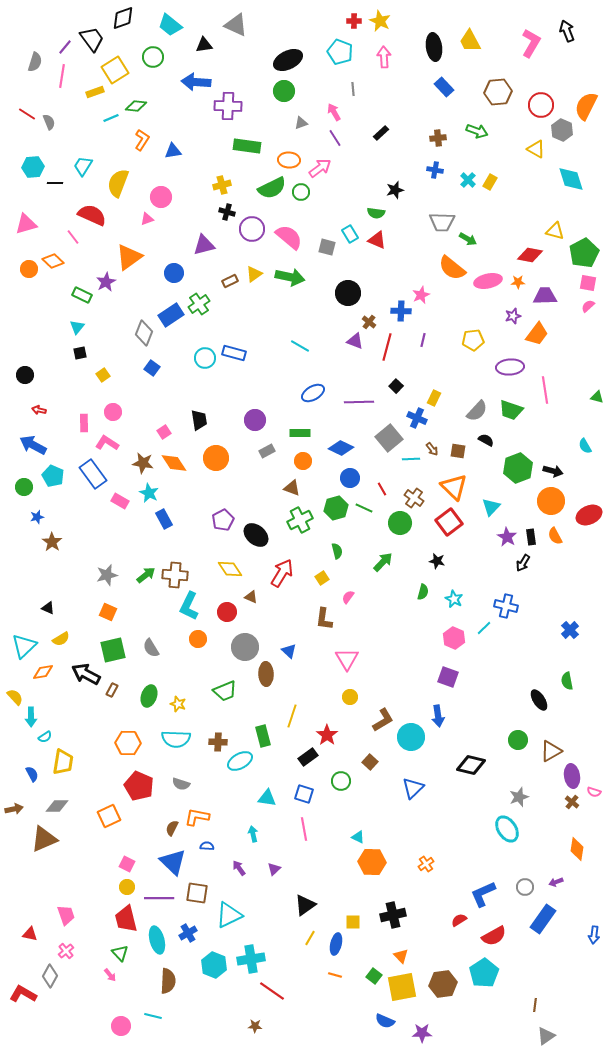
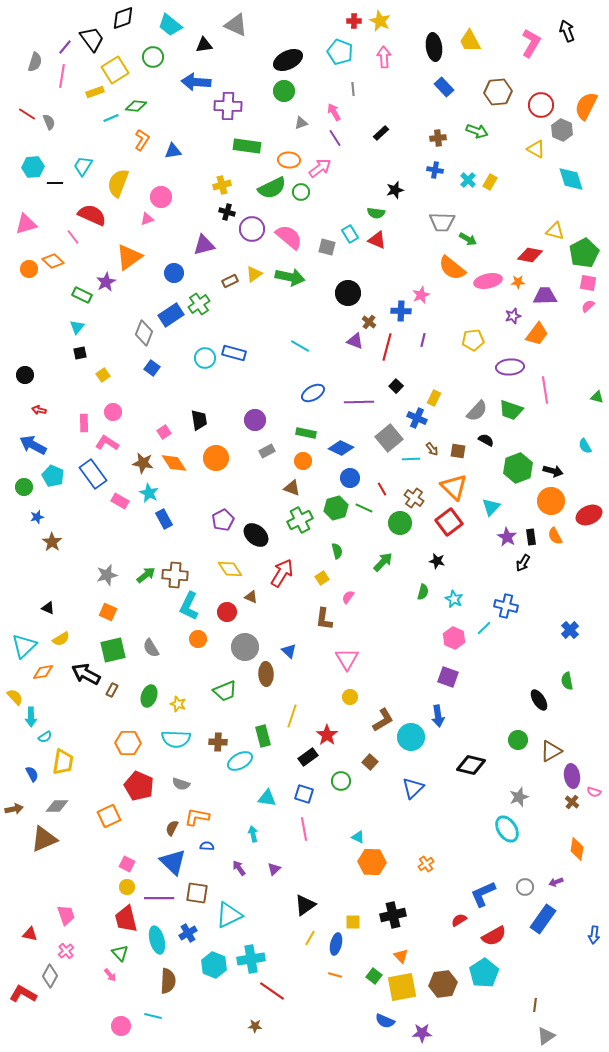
green rectangle at (300, 433): moved 6 px right; rotated 12 degrees clockwise
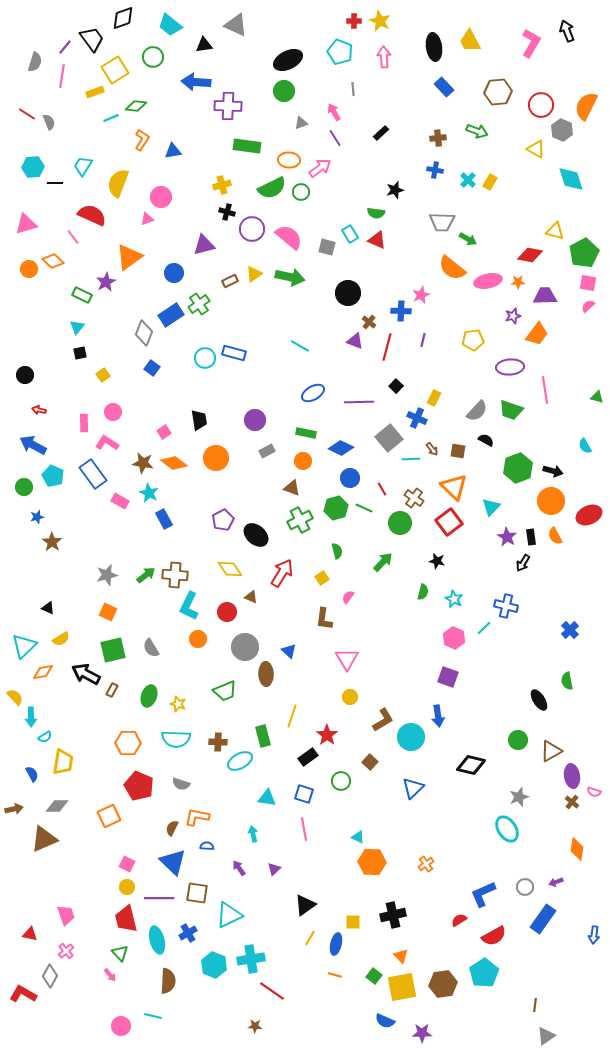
orange diamond at (174, 463): rotated 20 degrees counterclockwise
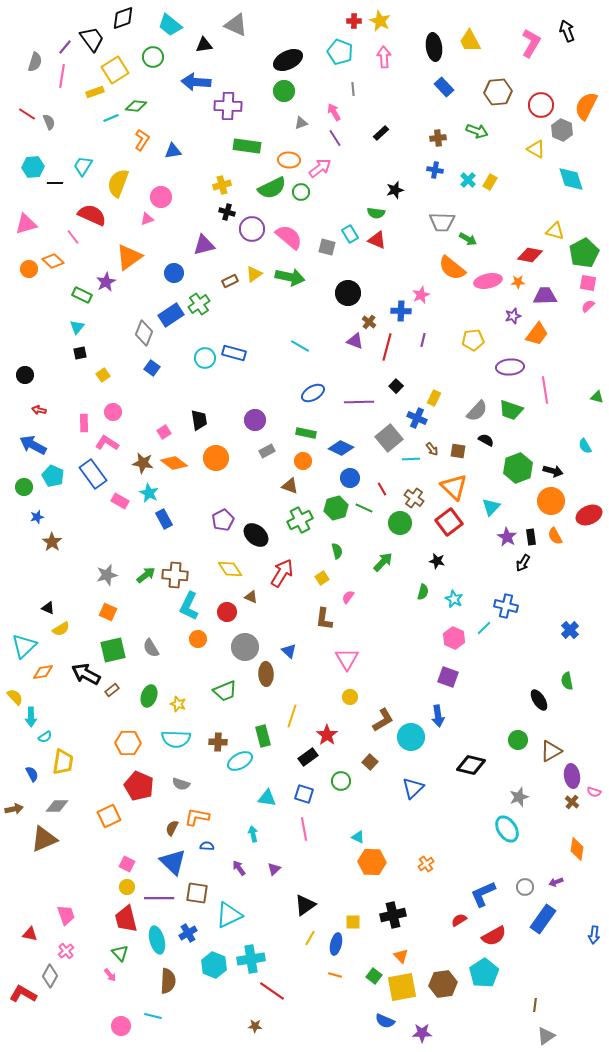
brown triangle at (292, 488): moved 2 px left, 2 px up
yellow semicircle at (61, 639): moved 10 px up
brown rectangle at (112, 690): rotated 24 degrees clockwise
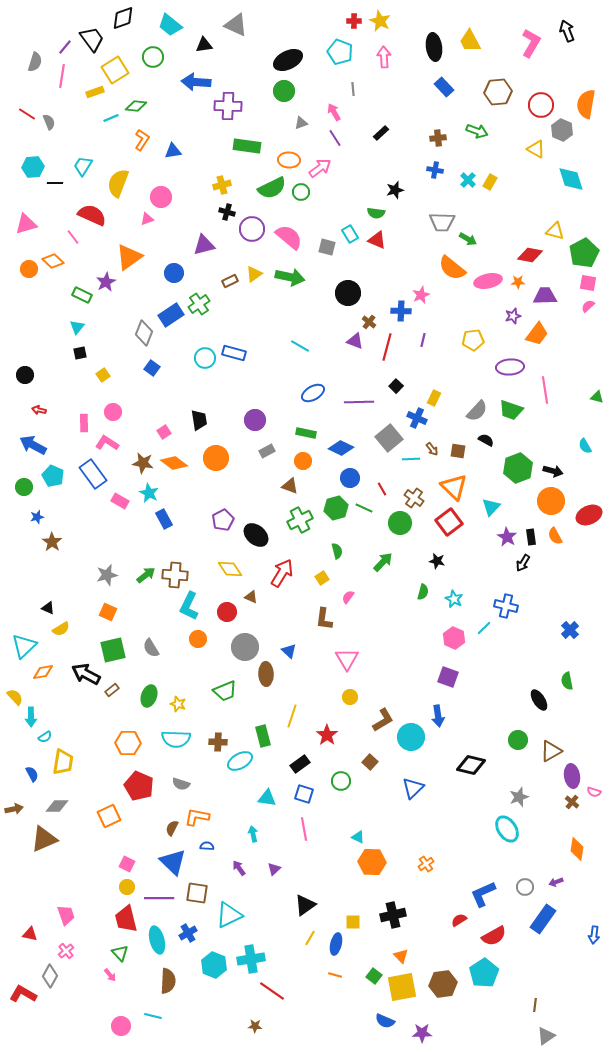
orange semicircle at (586, 106): moved 2 px up; rotated 16 degrees counterclockwise
black rectangle at (308, 757): moved 8 px left, 7 px down
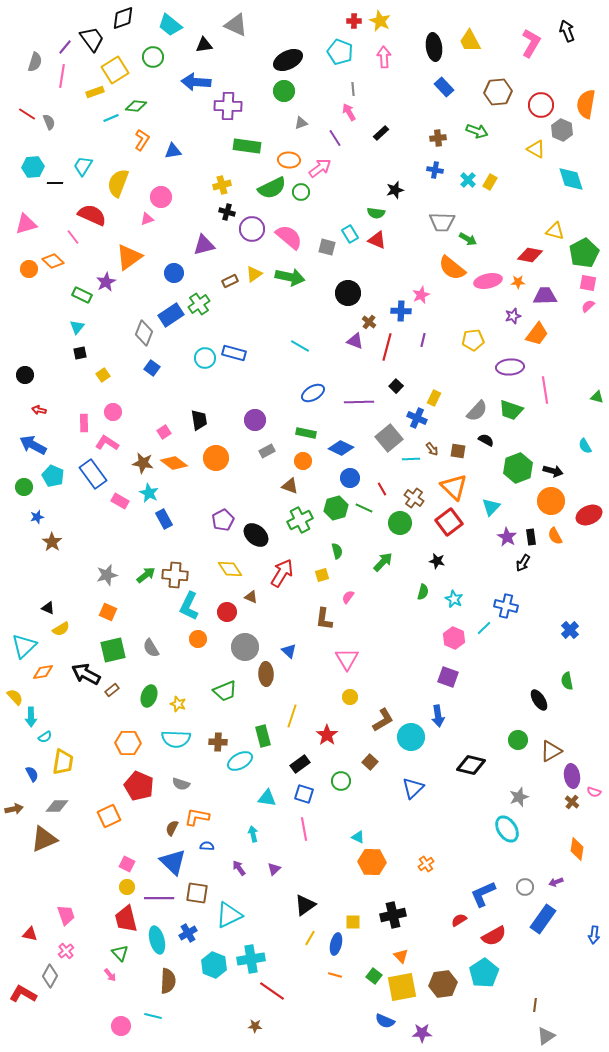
pink arrow at (334, 112): moved 15 px right
yellow square at (322, 578): moved 3 px up; rotated 16 degrees clockwise
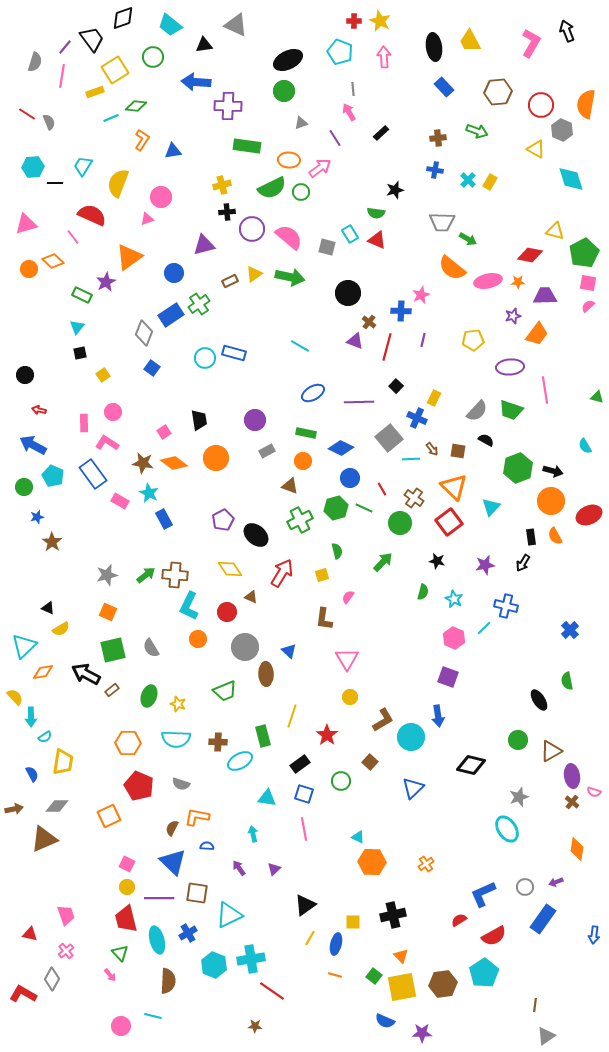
black cross at (227, 212): rotated 21 degrees counterclockwise
purple star at (507, 537): moved 22 px left, 28 px down; rotated 30 degrees clockwise
gray diamond at (50, 976): moved 2 px right, 3 px down
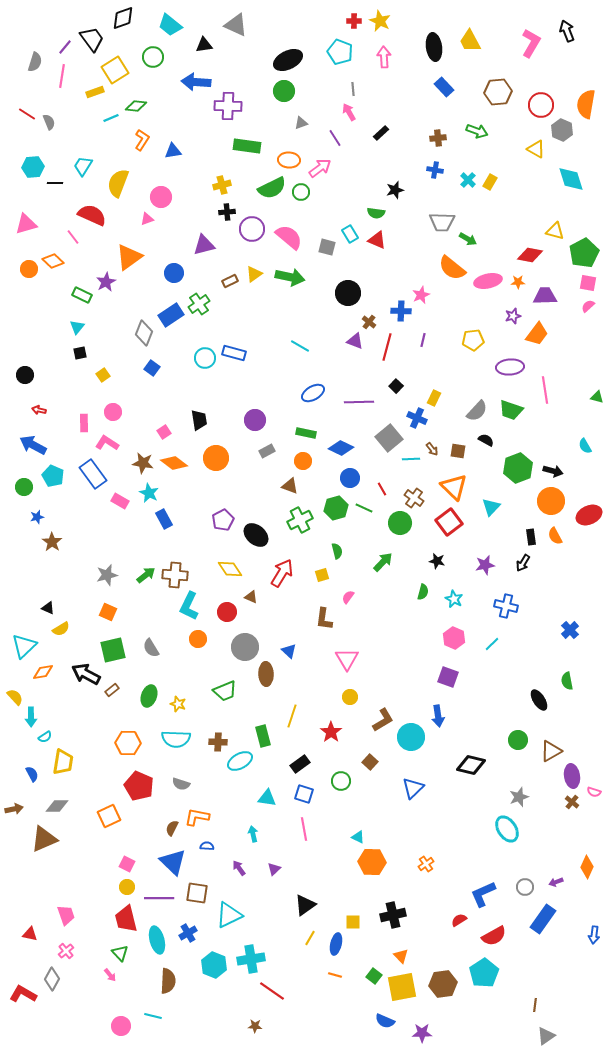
cyan line at (484, 628): moved 8 px right, 16 px down
red star at (327, 735): moved 4 px right, 3 px up
orange diamond at (577, 849): moved 10 px right, 18 px down; rotated 15 degrees clockwise
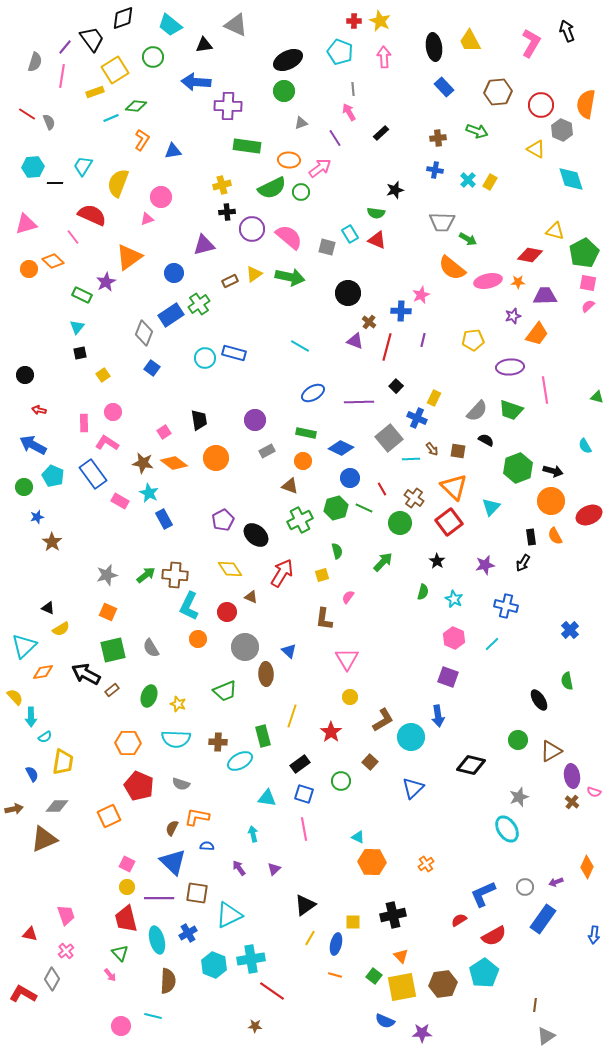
black star at (437, 561): rotated 21 degrees clockwise
